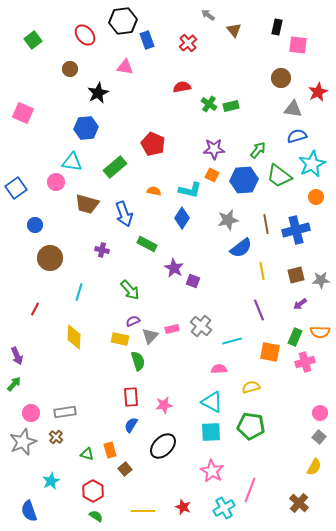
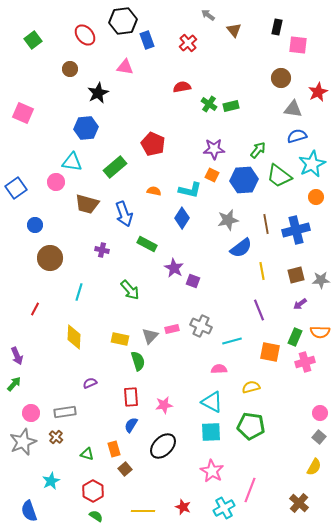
purple semicircle at (133, 321): moved 43 px left, 62 px down
gray cross at (201, 326): rotated 15 degrees counterclockwise
orange rectangle at (110, 450): moved 4 px right, 1 px up
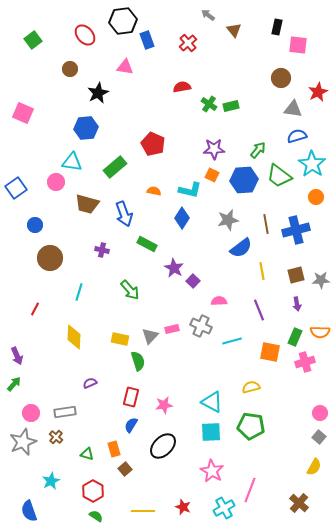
cyan star at (312, 164): rotated 12 degrees counterclockwise
purple square at (193, 281): rotated 24 degrees clockwise
purple arrow at (300, 304): moved 3 px left; rotated 64 degrees counterclockwise
pink semicircle at (219, 369): moved 68 px up
red rectangle at (131, 397): rotated 18 degrees clockwise
